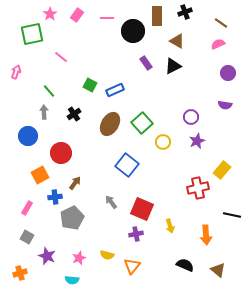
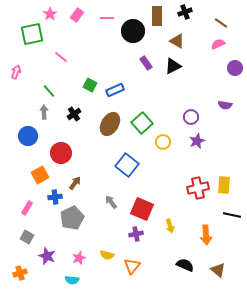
purple circle at (228, 73): moved 7 px right, 5 px up
yellow rectangle at (222, 170): moved 2 px right, 15 px down; rotated 36 degrees counterclockwise
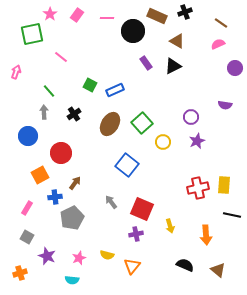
brown rectangle at (157, 16): rotated 66 degrees counterclockwise
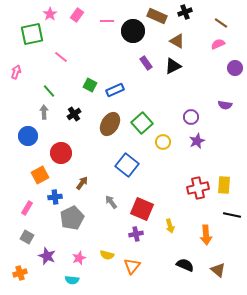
pink line at (107, 18): moved 3 px down
brown arrow at (75, 183): moved 7 px right
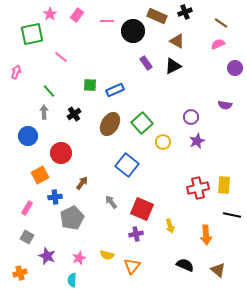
green square at (90, 85): rotated 24 degrees counterclockwise
cyan semicircle at (72, 280): rotated 88 degrees clockwise
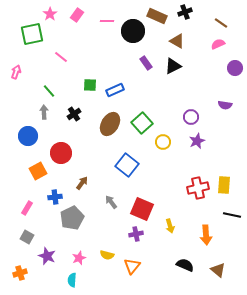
orange square at (40, 175): moved 2 px left, 4 px up
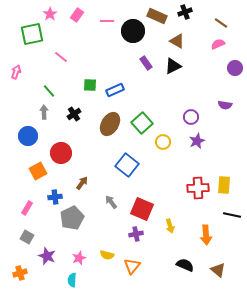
red cross at (198, 188): rotated 10 degrees clockwise
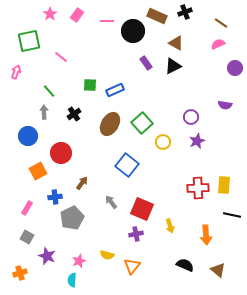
green square at (32, 34): moved 3 px left, 7 px down
brown triangle at (177, 41): moved 1 px left, 2 px down
pink star at (79, 258): moved 3 px down
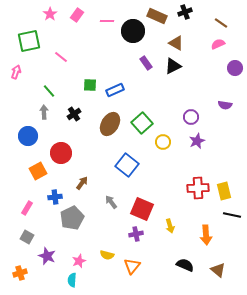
yellow rectangle at (224, 185): moved 6 px down; rotated 18 degrees counterclockwise
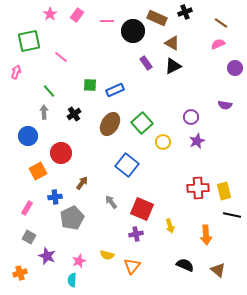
brown rectangle at (157, 16): moved 2 px down
brown triangle at (176, 43): moved 4 px left
gray square at (27, 237): moved 2 px right
